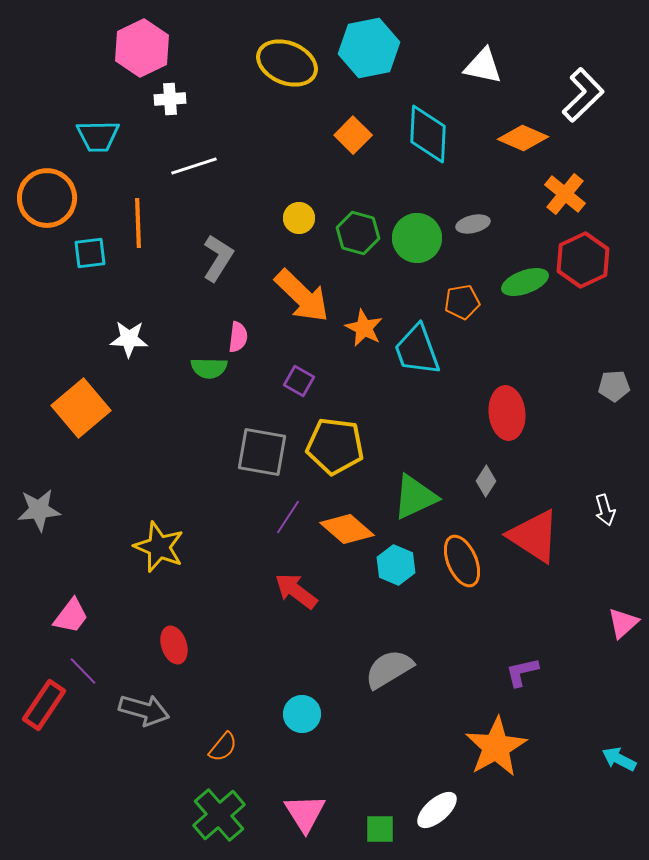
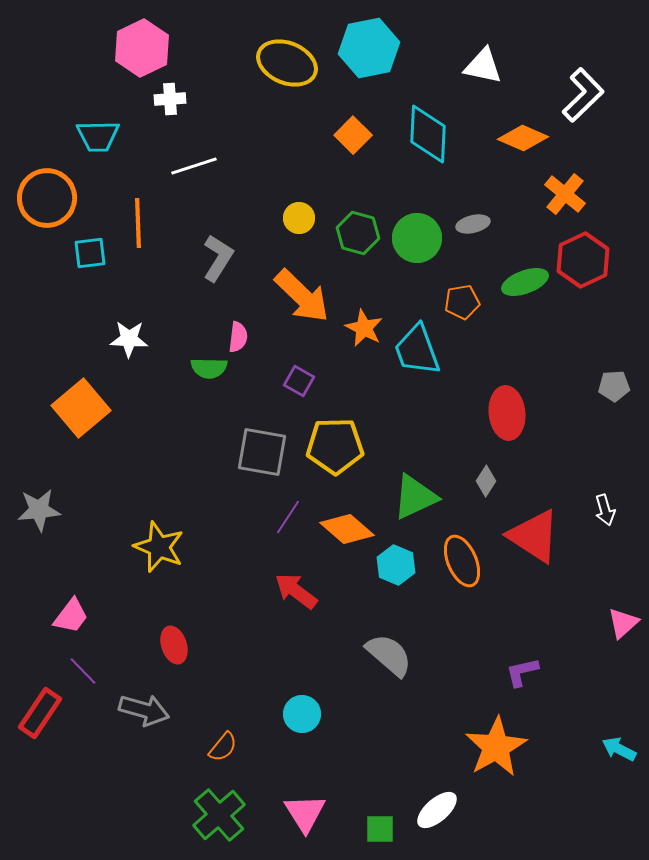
yellow pentagon at (335, 446): rotated 8 degrees counterclockwise
gray semicircle at (389, 669): moved 14 px up; rotated 72 degrees clockwise
red rectangle at (44, 705): moved 4 px left, 8 px down
cyan arrow at (619, 759): moved 10 px up
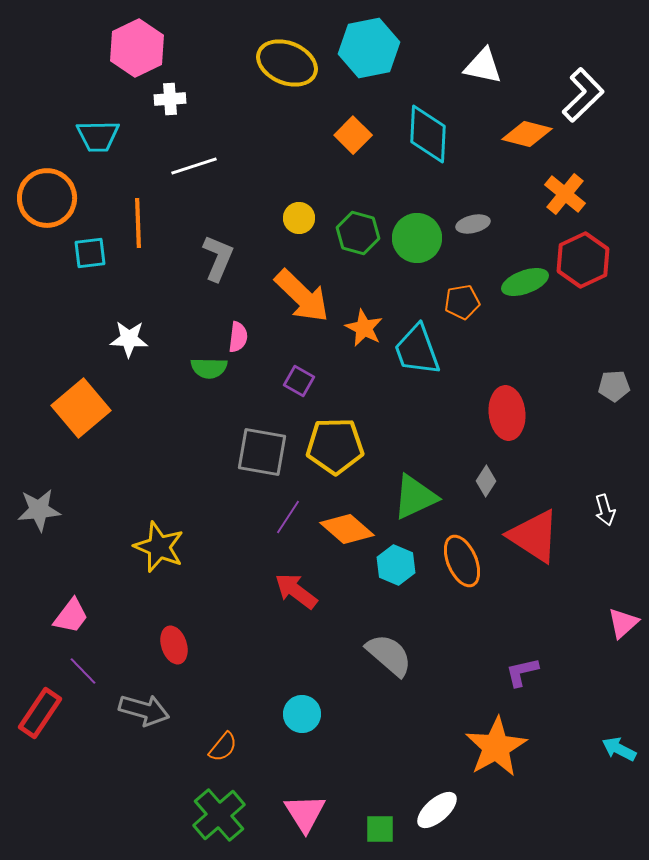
pink hexagon at (142, 48): moved 5 px left
orange diamond at (523, 138): moved 4 px right, 4 px up; rotated 9 degrees counterclockwise
gray L-shape at (218, 258): rotated 9 degrees counterclockwise
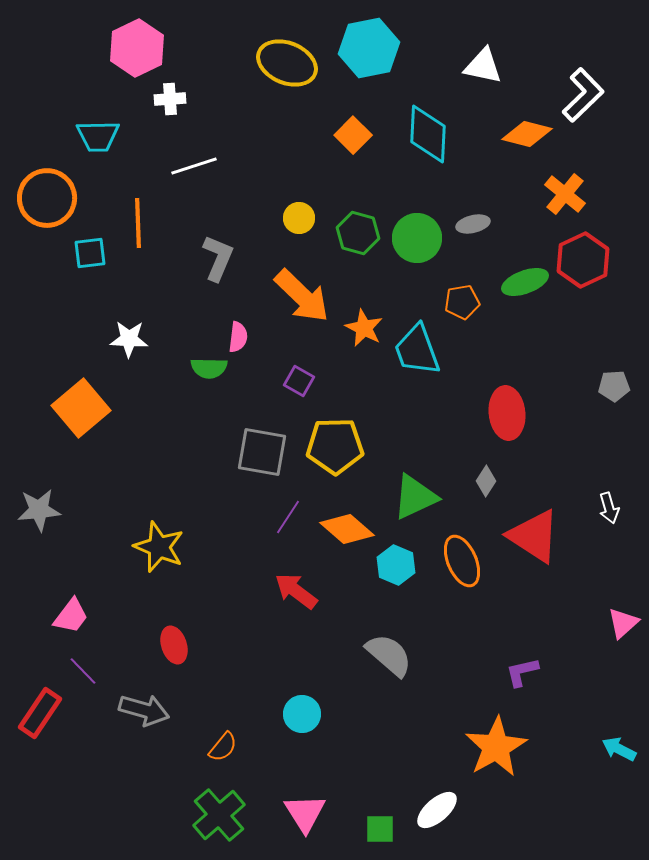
white arrow at (605, 510): moved 4 px right, 2 px up
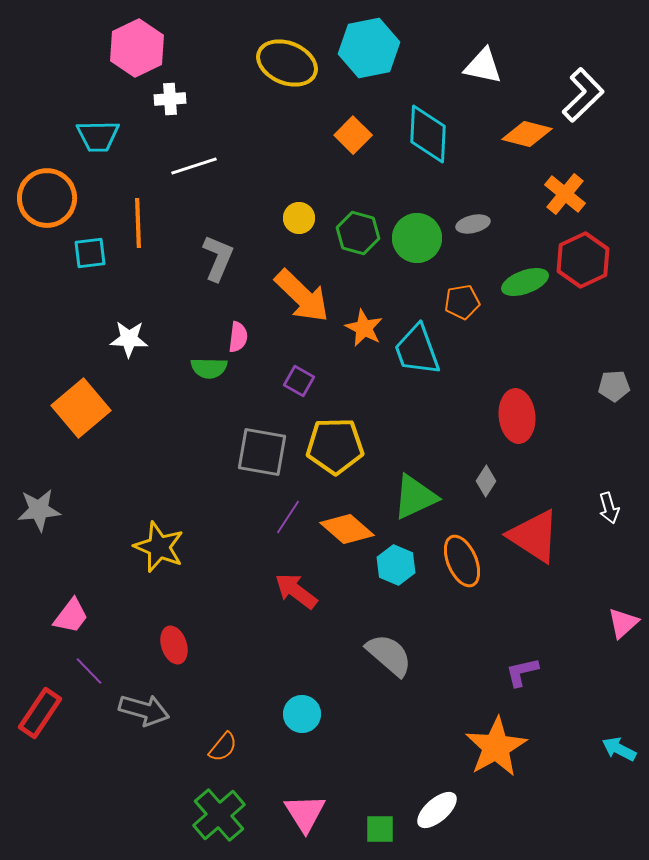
red ellipse at (507, 413): moved 10 px right, 3 px down
purple line at (83, 671): moved 6 px right
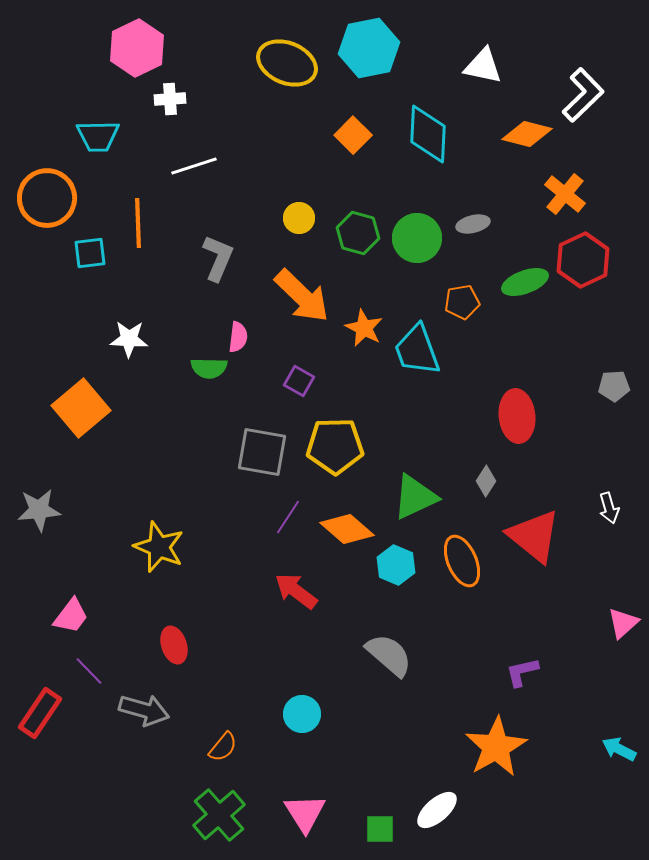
red triangle at (534, 536): rotated 6 degrees clockwise
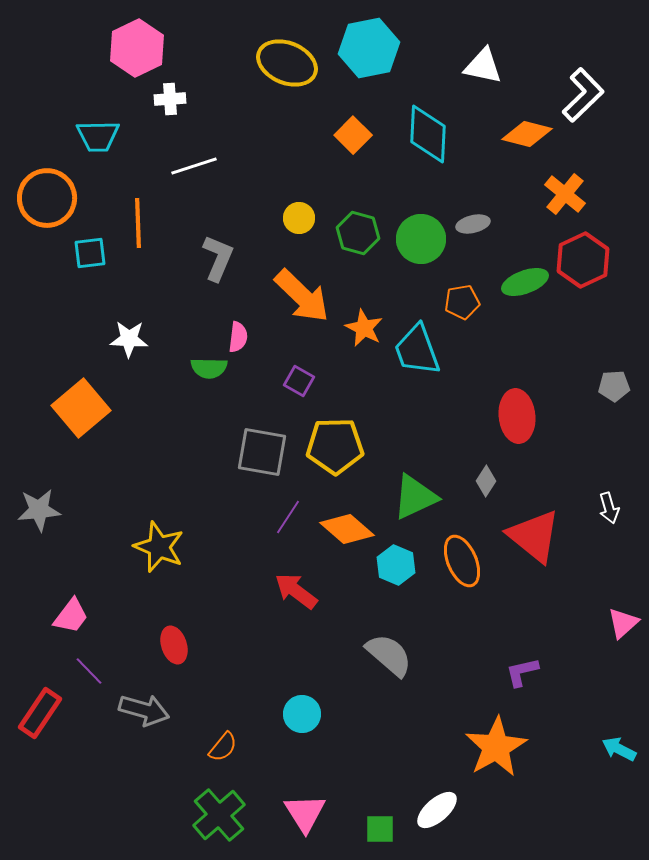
green circle at (417, 238): moved 4 px right, 1 px down
